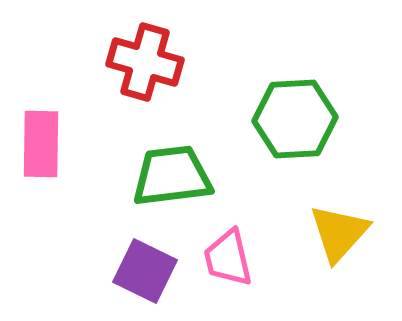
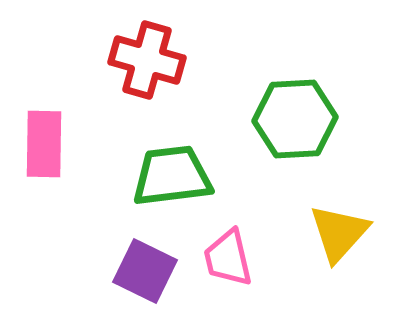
red cross: moved 2 px right, 2 px up
pink rectangle: moved 3 px right
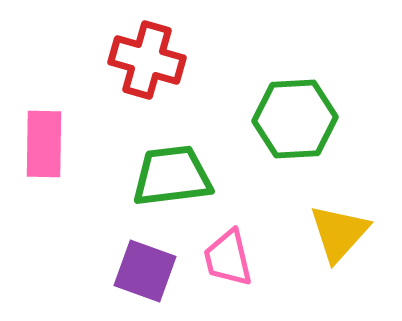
purple square: rotated 6 degrees counterclockwise
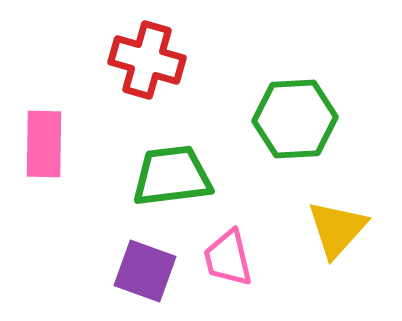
yellow triangle: moved 2 px left, 4 px up
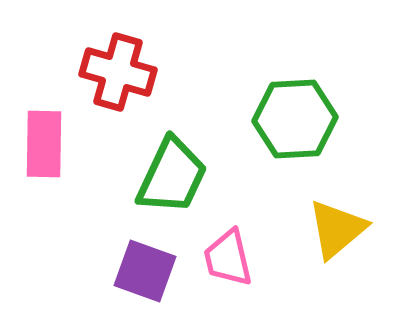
red cross: moved 29 px left, 12 px down
green trapezoid: rotated 122 degrees clockwise
yellow triangle: rotated 8 degrees clockwise
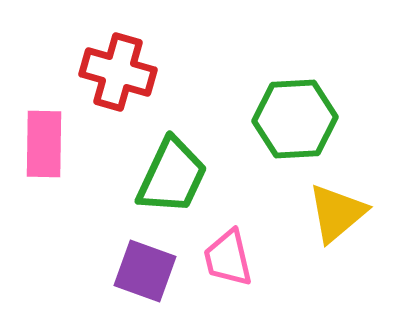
yellow triangle: moved 16 px up
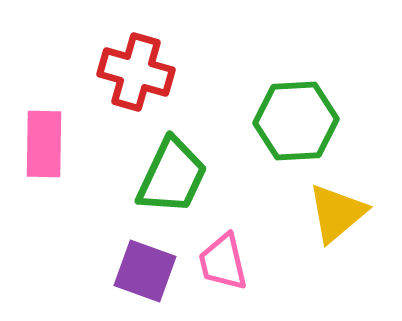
red cross: moved 18 px right
green hexagon: moved 1 px right, 2 px down
pink trapezoid: moved 5 px left, 4 px down
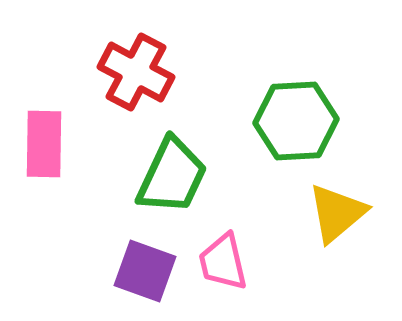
red cross: rotated 12 degrees clockwise
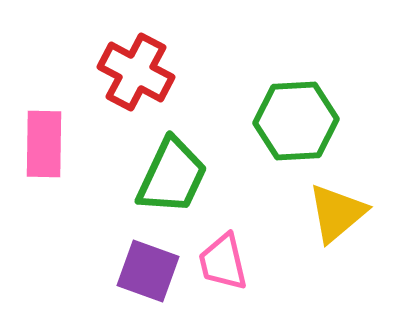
purple square: moved 3 px right
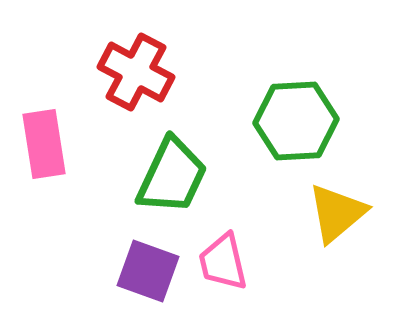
pink rectangle: rotated 10 degrees counterclockwise
